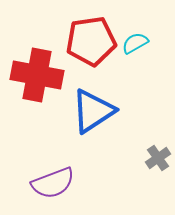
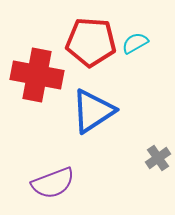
red pentagon: moved 1 px down; rotated 12 degrees clockwise
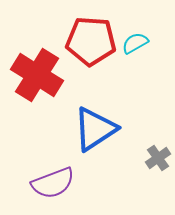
red pentagon: moved 1 px up
red cross: rotated 21 degrees clockwise
blue triangle: moved 2 px right, 18 px down
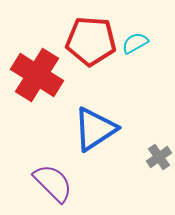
gray cross: moved 1 px right, 1 px up
purple semicircle: rotated 114 degrees counterclockwise
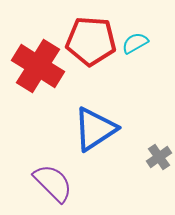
red cross: moved 1 px right, 9 px up
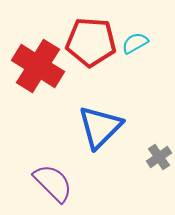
red pentagon: moved 1 px down
blue triangle: moved 5 px right, 2 px up; rotated 12 degrees counterclockwise
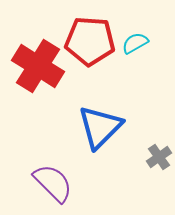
red pentagon: moved 1 px left, 1 px up
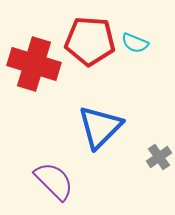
cyan semicircle: rotated 128 degrees counterclockwise
red cross: moved 4 px left, 2 px up; rotated 15 degrees counterclockwise
purple semicircle: moved 1 px right, 2 px up
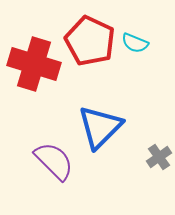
red pentagon: rotated 21 degrees clockwise
purple semicircle: moved 20 px up
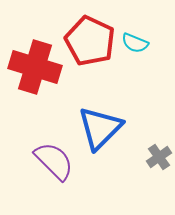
red cross: moved 1 px right, 3 px down
blue triangle: moved 1 px down
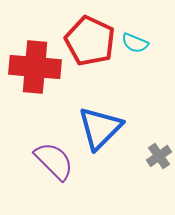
red cross: rotated 12 degrees counterclockwise
gray cross: moved 1 px up
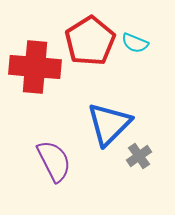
red pentagon: rotated 15 degrees clockwise
blue triangle: moved 9 px right, 4 px up
gray cross: moved 20 px left
purple semicircle: rotated 18 degrees clockwise
